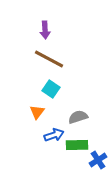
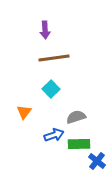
brown line: moved 5 px right, 1 px up; rotated 36 degrees counterclockwise
cyan square: rotated 12 degrees clockwise
orange triangle: moved 13 px left
gray semicircle: moved 2 px left
green rectangle: moved 2 px right, 1 px up
blue cross: moved 1 px left, 1 px down; rotated 18 degrees counterclockwise
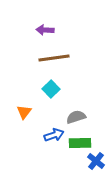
purple arrow: rotated 96 degrees clockwise
green rectangle: moved 1 px right, 1 px up
blue cross: moved 1 px left
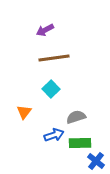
purple arrow: rotated 30 degrees counterclockwise
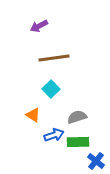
purple arrow: moved 6 px left, 4 px up
orange triangle: moved 9 px right, 3 px down; rotated 35 degrees counterclockwise
gray semicircle: moved 1 px right
green rectangle: moved 2 px left, 1 px up
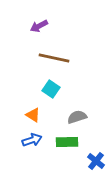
brown line: rotated 20 degrees clockwise
cyan square: rotated 12 degrees counterclockwise
blue arrow: moved 22 px left, 5 px down
green rectangle: moved 11 px left
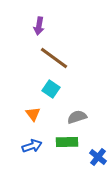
purple arrow: rotated 54 degrees counterclockwise
brown line: rotated 24 degrees clockwise
orange triangle: moved 1 px up; rotated 21 degrees clockwise
blue arrow: moved 6 px down
blue cross: moved 2 px right, 4 px up
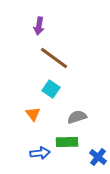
blue arrow: moved 8 px right, 7 px down; rotated 12 degrees clockwise
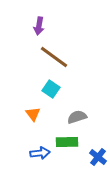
brown line: moved 1 px up
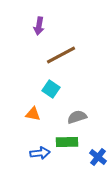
brown line: moved 7 px right, 2 px up; rotated 64 degrees counterclockwise
orange triangle: rotated 42 degrees counterclockwise
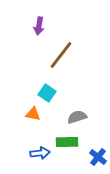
brown line: rotated 24 degrees counterclockwise
cyan square: moved 4 px left, 4 px down
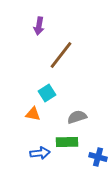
cyan square: rotated 24 degrees clockwise
blue cross: rotated 24 degrees counterclockwise
